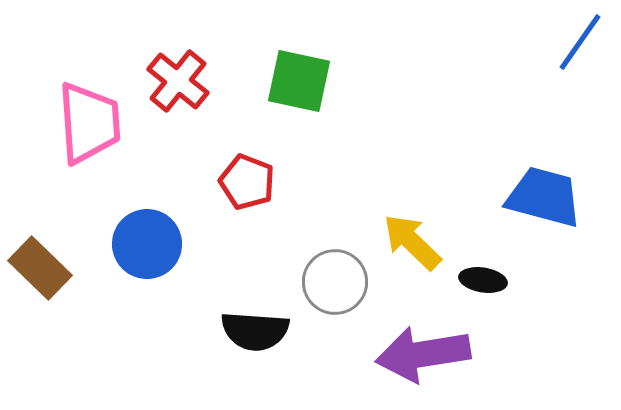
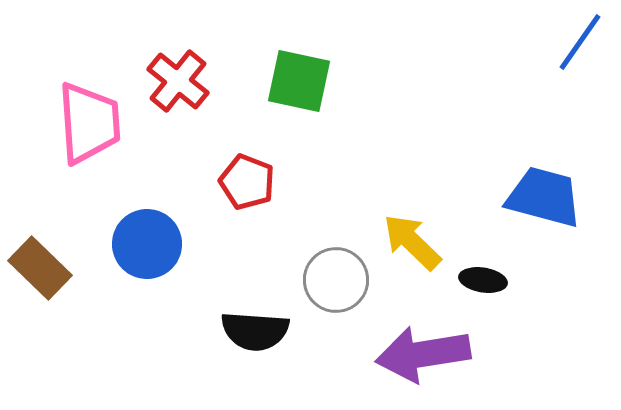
gray circle: moved 1 px right, 2 px up
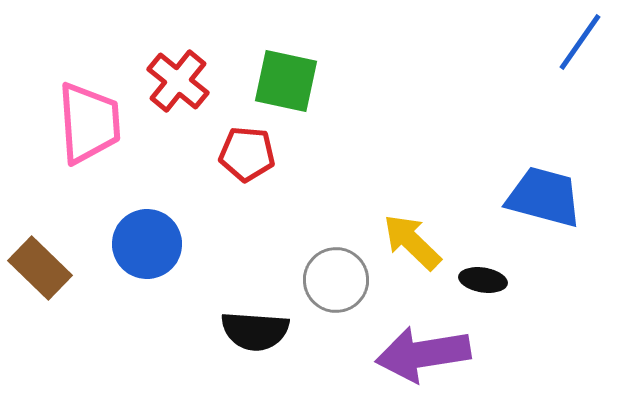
green square: moved 13 px left
red pentagon: moved 28 px up; rotated 16 degrees counterclockwise
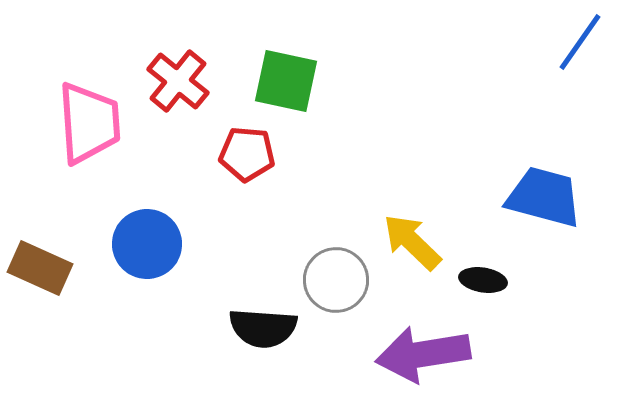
brown rectangle: rotated 20 degrees counterclockwise
black semicircle: moved 8 px right, 3 px up
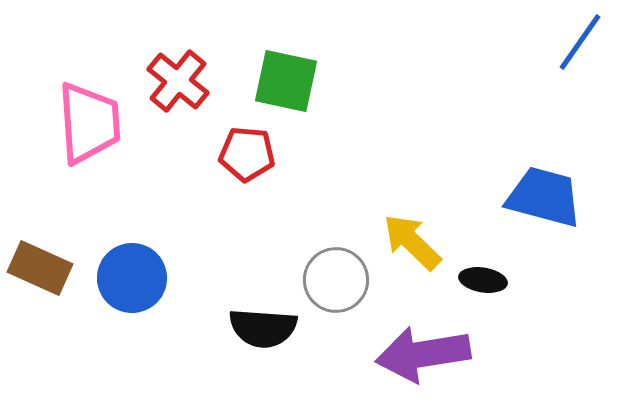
blue circle: moved 15 px left, 34 px down
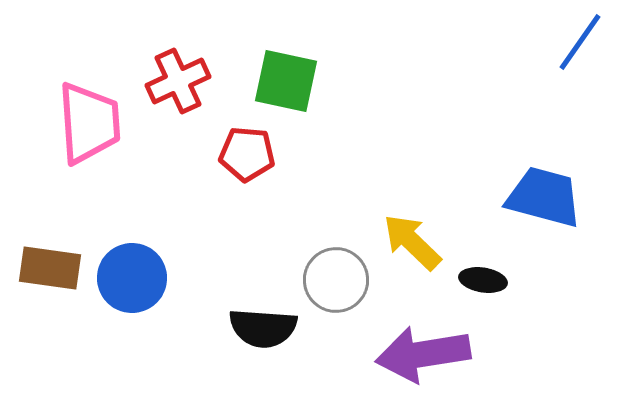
red cross: rotated 26 degrees clockwise
brown rectangle: moved 10 px right; rotated 16 degrees counterclockwise
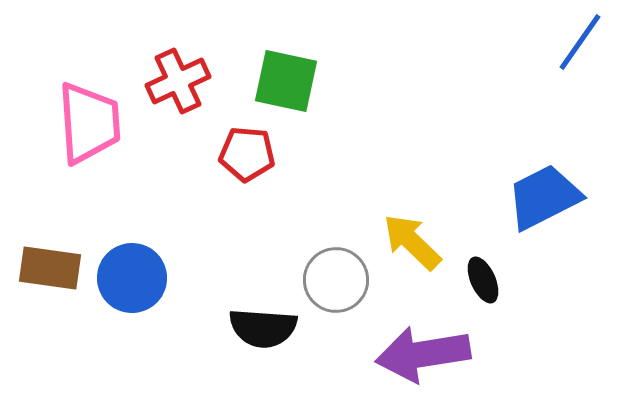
blue trapezoid: rotated 42 degrees counterclockwise
black ellipse: rotated 57 degrees clockwise
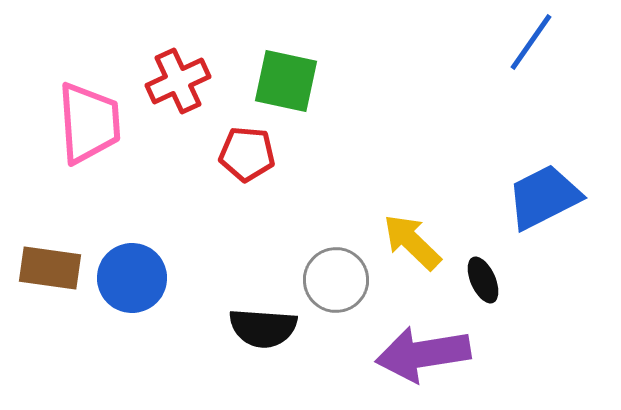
blue line: moved 49 px left
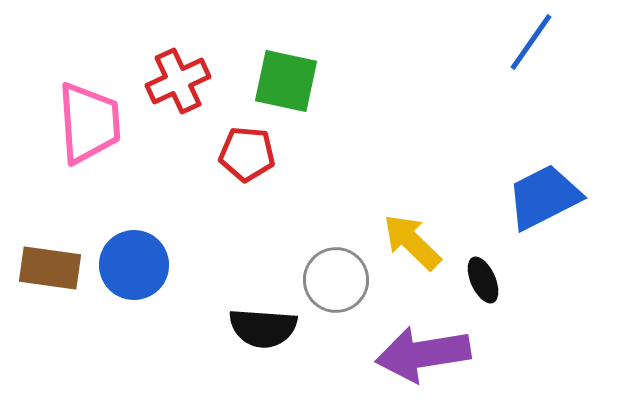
blue circle: moved 2 px right, 13 px up
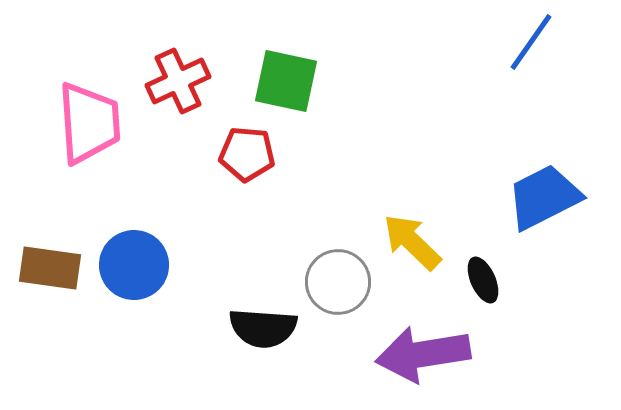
gray circle: moved 2 px right, 2 px down
